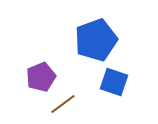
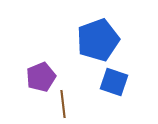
blue pentagon: moved 2 px right
brown line: rotated 60 degrees counterclockwise
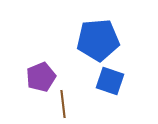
blue pentagon: rotated 15 degrees clockwise
blue square: moved 4 px left, 1 px up
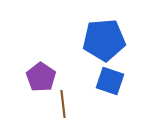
blue pentagon: moved 6 px right
purple pentagon: rotated 16 degrees counterclockwise
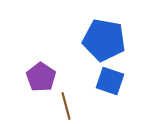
blue pentagon: rotated 15 degrees clockwise
brown line: moved 3 px right, 2 px down; rotated 8 degrees counterclockwise
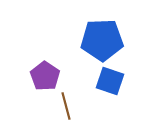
blue pentagon: moved 2 px left; rotated 12 degrees counterclockwise
purple pentagon: moved 4 px right, 1 px up
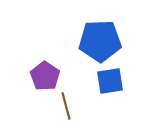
blue pentagon: moved 2 px left, 1 px down
blue square: rotated 28 degrees counterclockwise
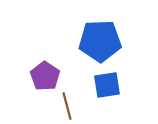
blue square: moved 3 px left, 4 px down
brown line: moved 1 px right
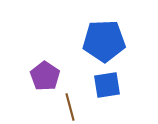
blue pentagon: moved 4 px right
brown line: moved 3 px right, 1 px down
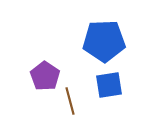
blue square: moved 2 px right
brown line: moved 6 px up
